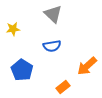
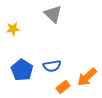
blue semicircle: moved 20 px down
orange arrow: moved 11 px down
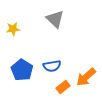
gray triangle: moved 2 px right, 5 px down
orange arrow: moved 1 px left
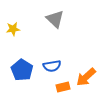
orange rectangle: rotated 24 degrees clockwise
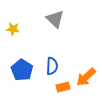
yellow star: rotated 16 degrees clockwise
blue semicircle: rotated 78 degrees counterclockwise
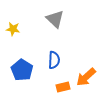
blue semicircle: moved 2 px right, 6 px up
